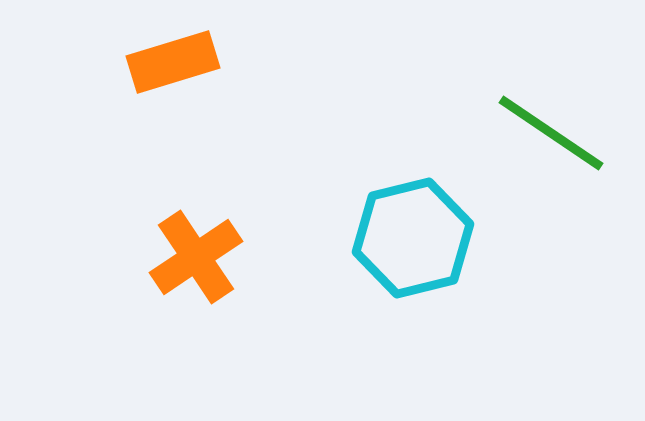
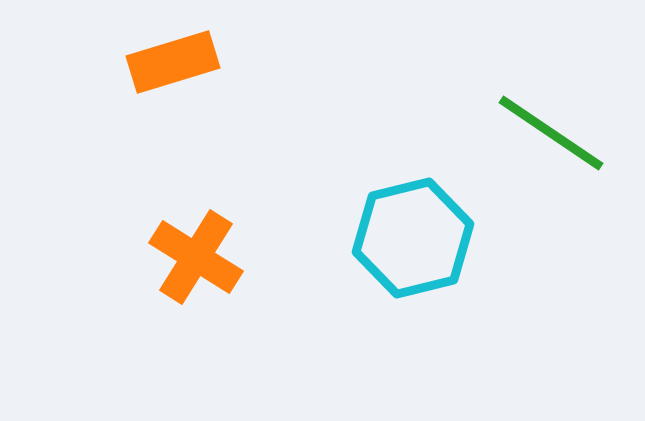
orange cross: rotated 24 degrees counterclockwise
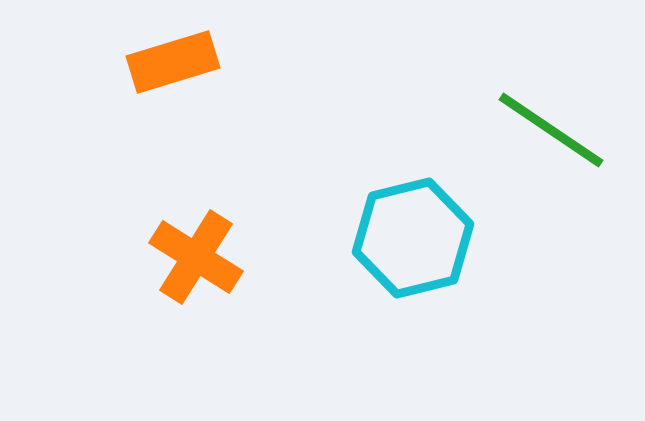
green line: moved 3 px up
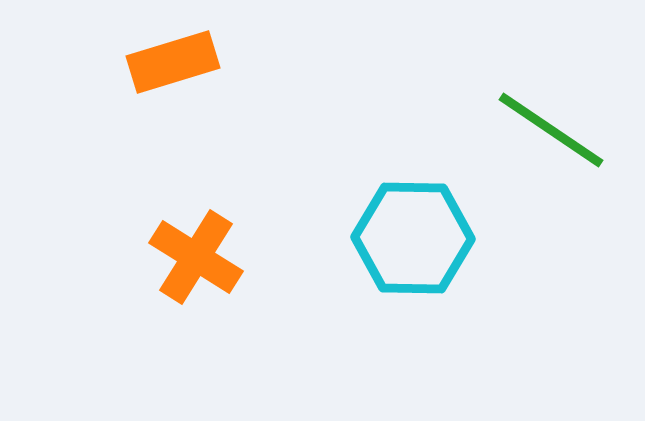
cyan hexagon: rotated 15 degrees clockwise
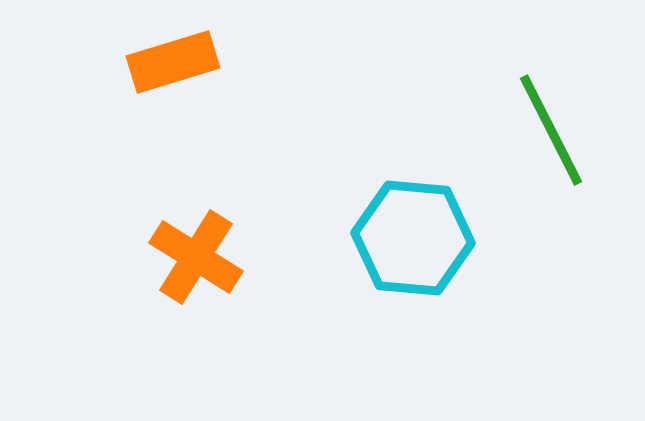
green line: rotated 29 degrees clockwise
cyan hexagon: rotated 4 degrees clockwise
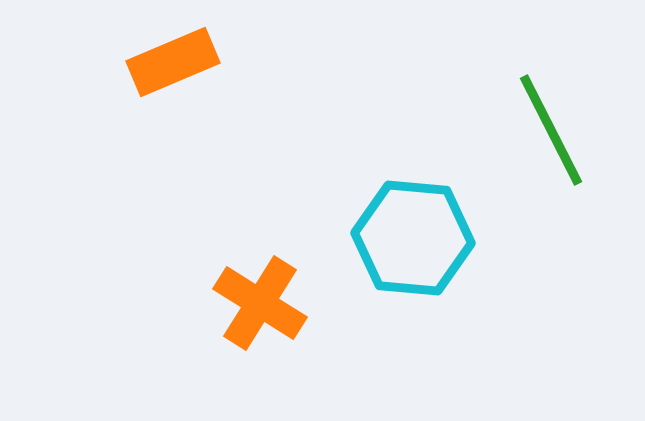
orange rectangle: rotated 6 degrees counterclockwise
orange cross: moved 64 px right, 46 px down
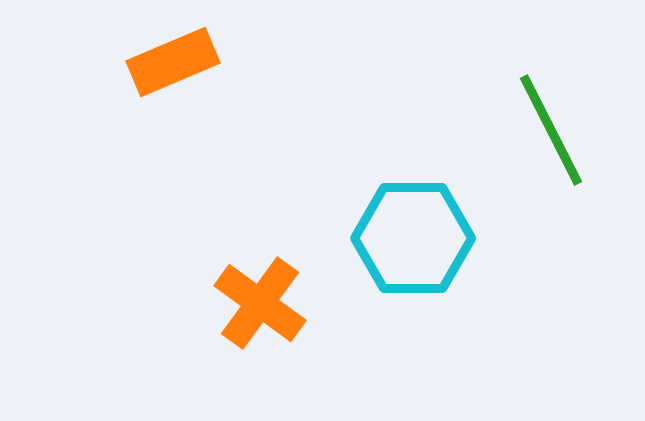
cyan hexagon: rotated 5 degrees counterclockwise
orange cross: rotated 4 degrees clockwise
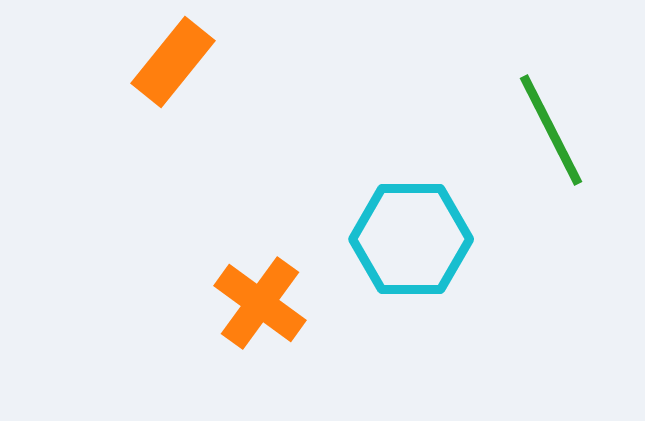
orange rectangle: rotated 28 degrees counterclockwise
cyan hexagon: moved 2 px left, 1 px down
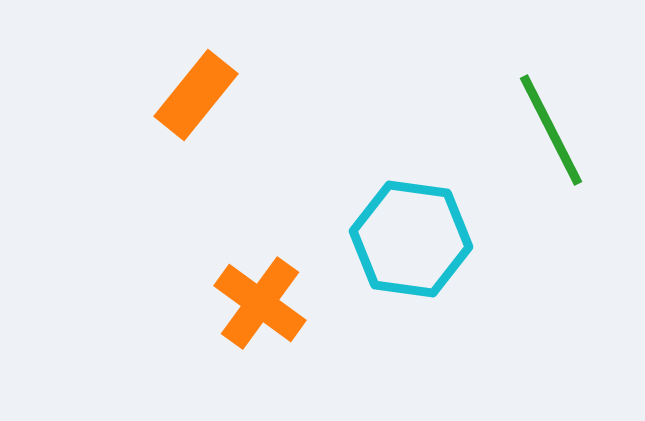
orange rectangle: moved 23 px right, 33 px down
cyan hexagon: rotated 8 degrees clockwise
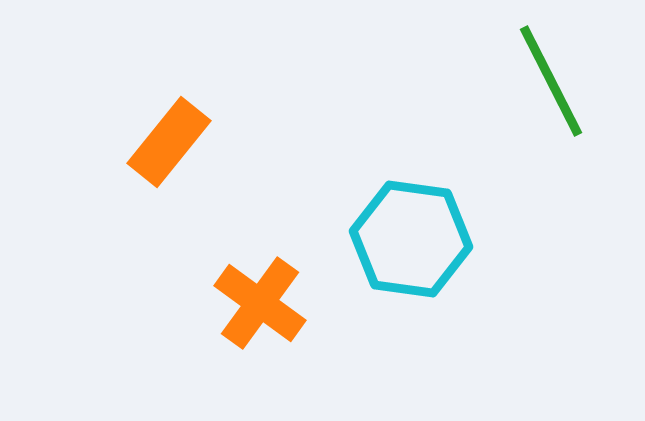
orange rectangle: moved 27 px left, 47 px down
green line: moved 49 px up
